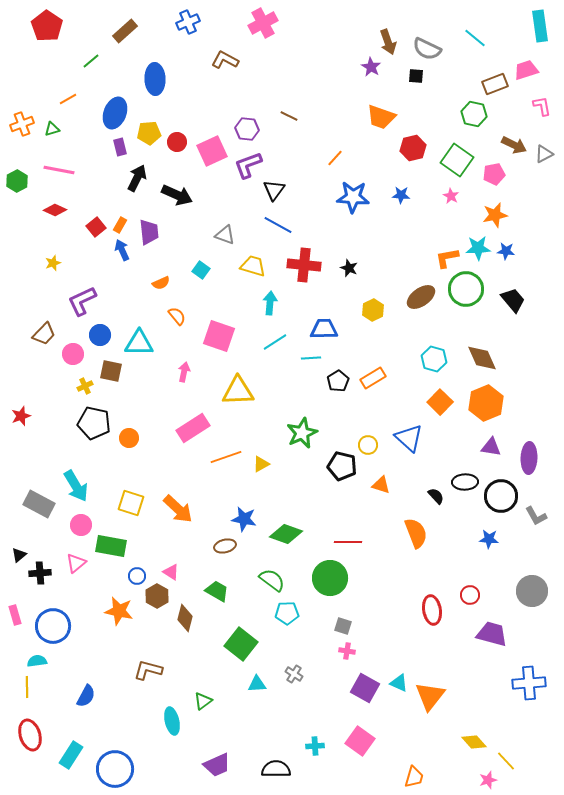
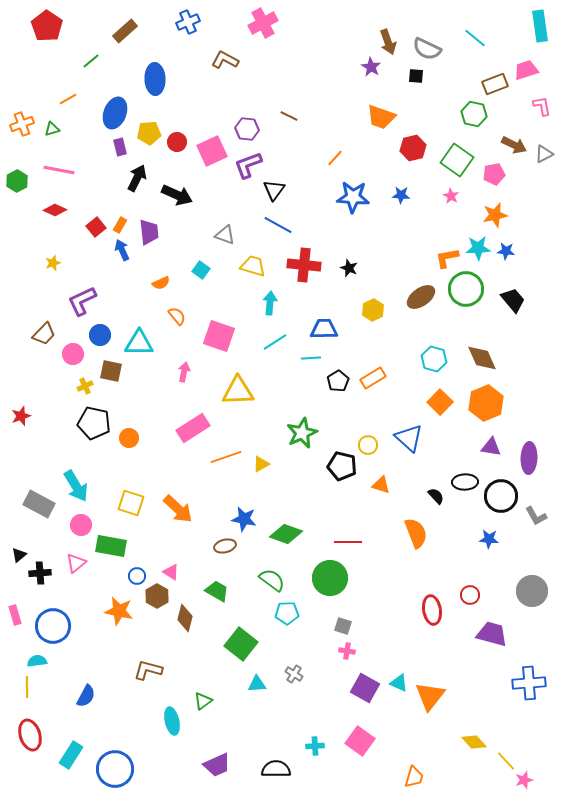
pink star at (488, 780): moved 36 px right
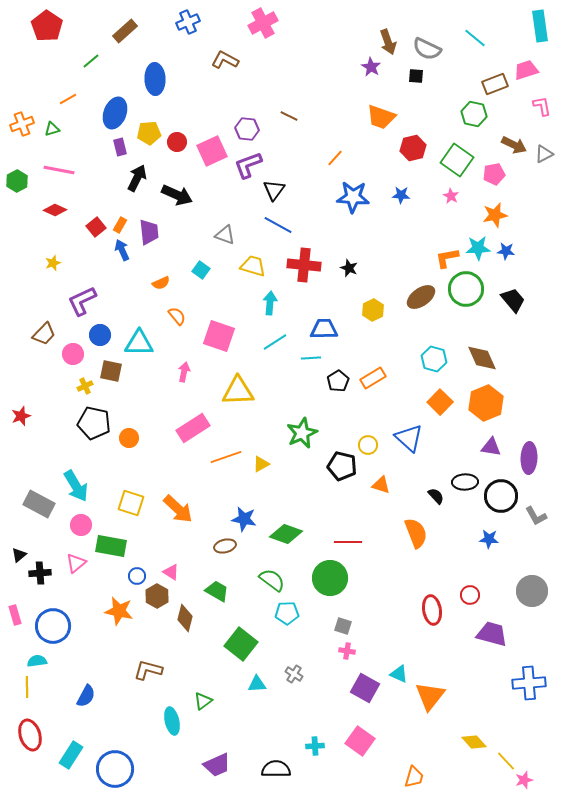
cyan triangle at (399, 683): moved 9 px up
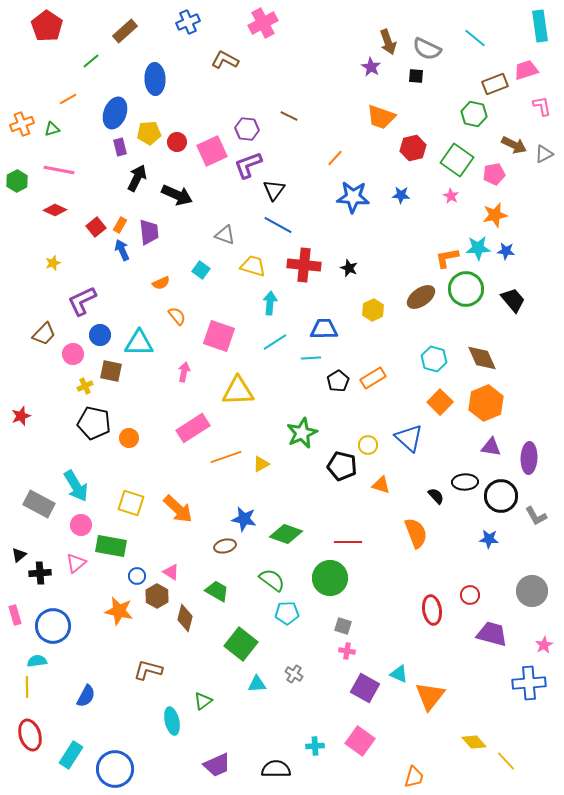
pink star at (524, 780): moved 20 px right, 135 px up; rotated 12 degrees counterclockwise
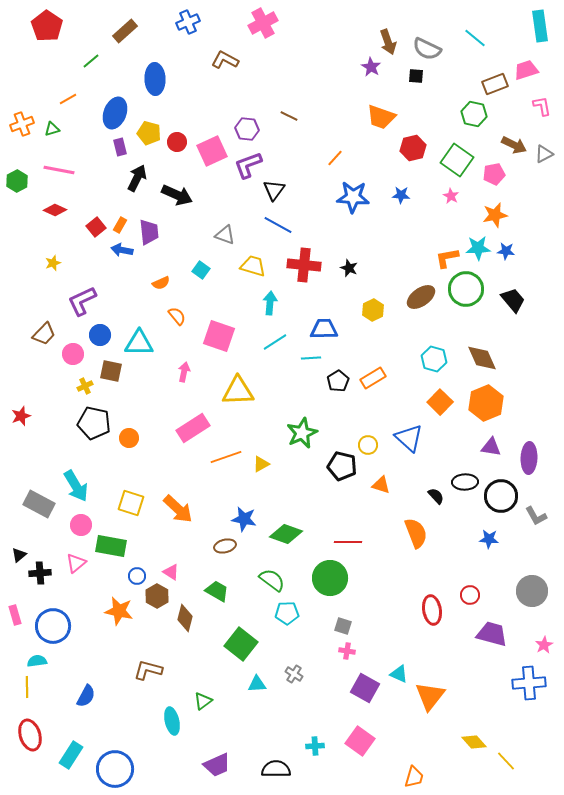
yellow pentagon at (149, 133): rotated 20 degrees clockwise
blue arrow at (122, 250): rotated 55 degrees counterclockwise
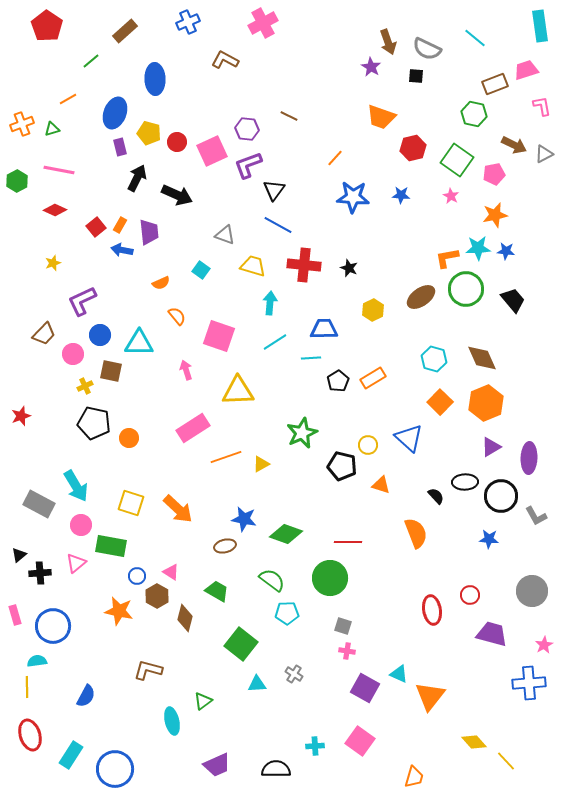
pink arrow at (184, 372): moved 2 px right, 2 px up; rotated 30 degrees counterclockwise
purple triangle at (491, 447): rotated 40 degrees counterclockwise
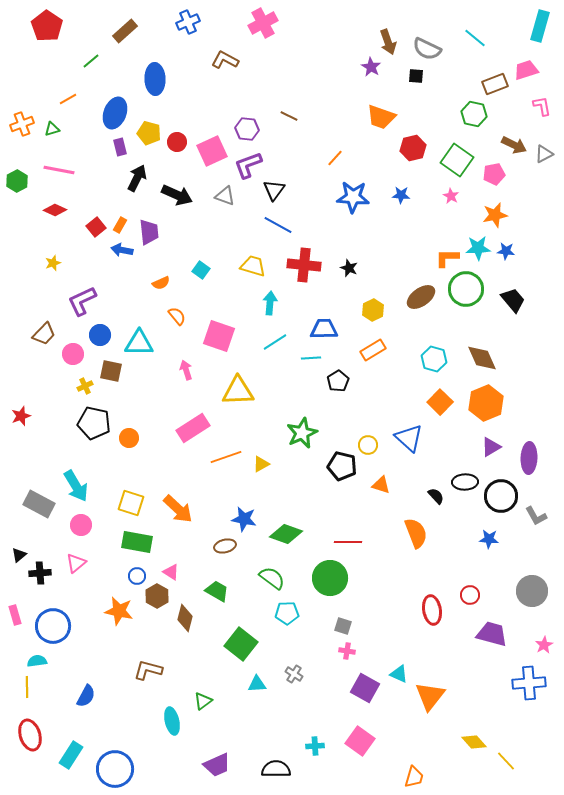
cyan rectangle at (540, 26): rotated 24 degrees clockwise
gray triangle at (225, 235): moved 39 px up
orange L-shape at (447, 258): rotated 10 degrees clockwise
orange rectangle at (373, 378): moved 28 px up
green rectangle at (111, 546): moved 26 px right, 4 px up
green semicircle at (272, 580): moved 2 px up
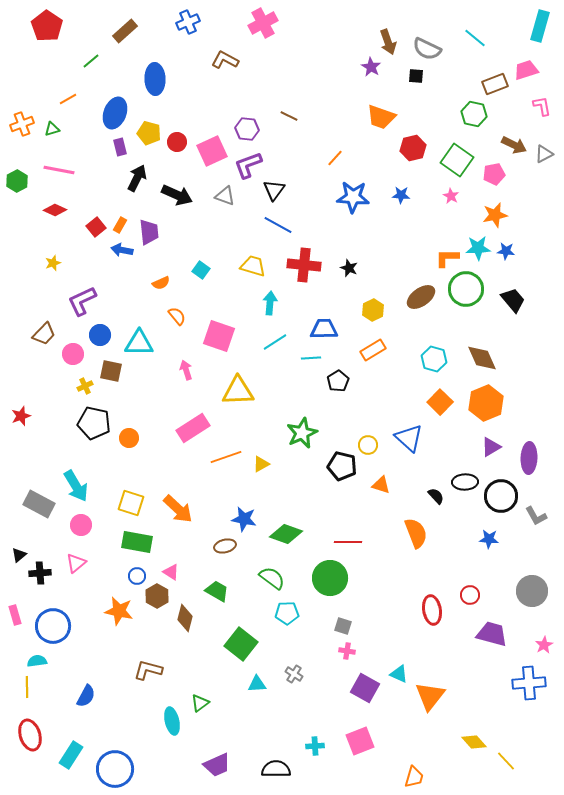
green triangle at (203, 701): moved 3 px left, 2 px down
pink square at (360, 741): rotated 32 degrees clockwise
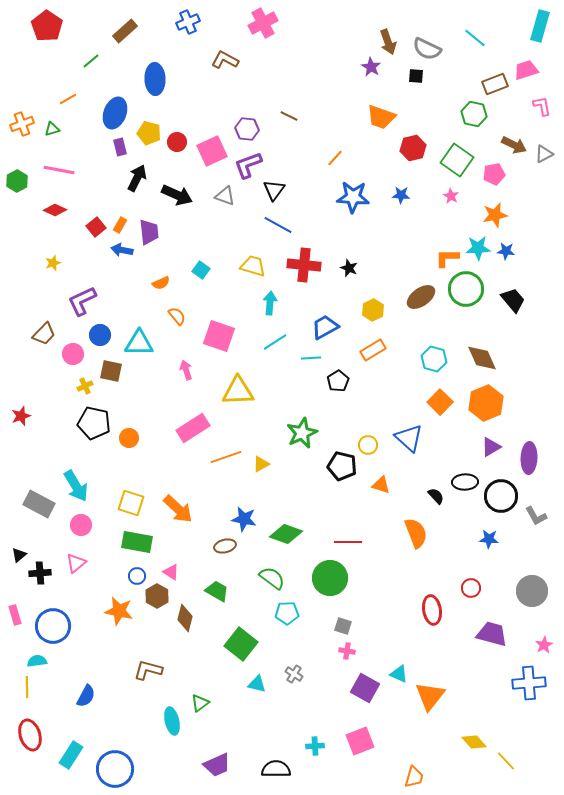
blue trapezoid at (324, 329): moved 1 px right, 2 px up; rotated 28 degrees counterclockwise
red circle at (470, 595): moved 1 px right, 7 px up
cyan triangle at (257, 684): rotated 18 degrees clockwise
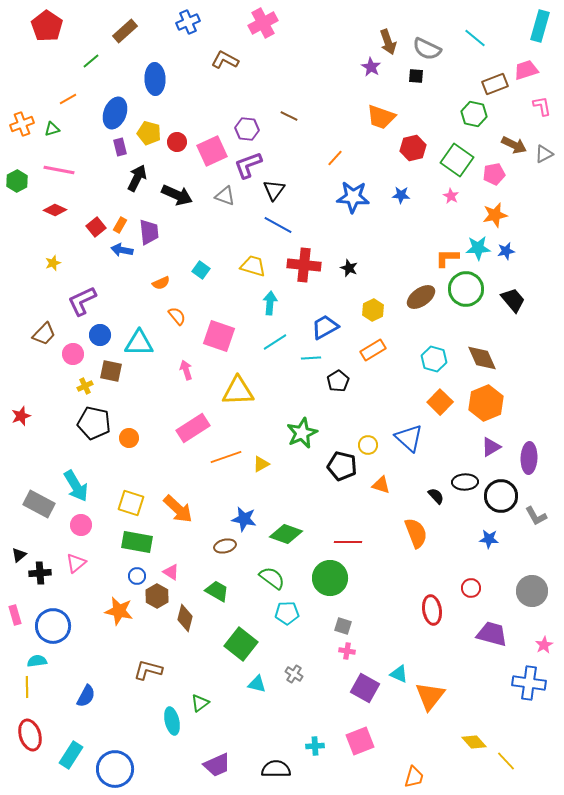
blue star at (506, 251): rotated 18 degrees counterclockwise
blue cross at (529, 683): rotated 12 degrees clockwise
